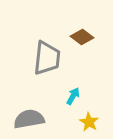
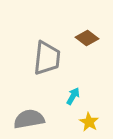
brown diamond: moved 5 px right, 1 px down
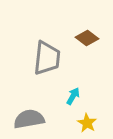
yellow star: moved 2 px left, 1 px down
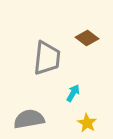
cyan arrow: moved 3 px up
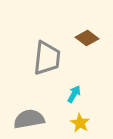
cyan arrow: moved 1 px right, 1 px down
yellow star: moved 7 px left
